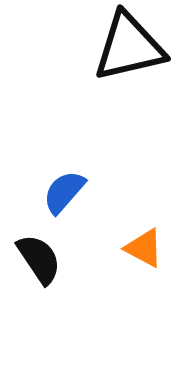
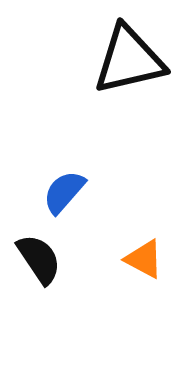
black triangle: moved 13 px down
orange triangle: moved 11 px down
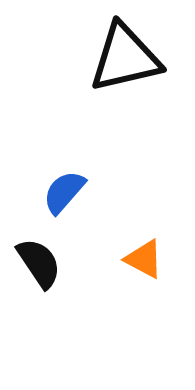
black triangle: moved 4 px left, 2 px up
black semicircle: moved 4 px down
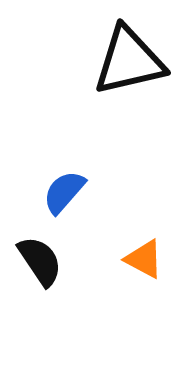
black triangle: moved 4 px right, 3 px down
black semicircle: moved 1 px right, 2 px up
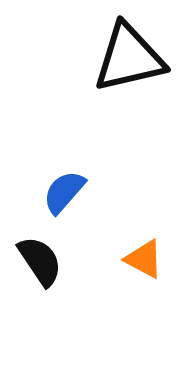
black triangle: moved 3 px up
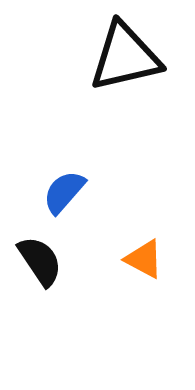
black triangle: moved 4 px left, 1 px up
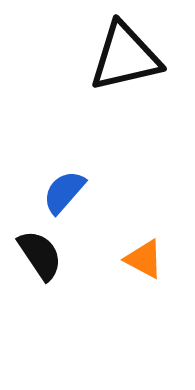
black semicircle: moved 6 px up
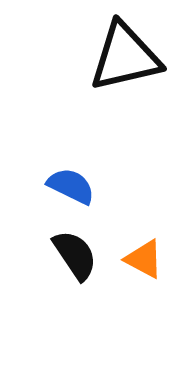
blue semicircle: moved 7 px right, 6 px up; rotated 75 degrees clockwise
black semicircle: moved 35 px right
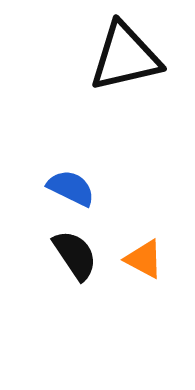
blue semicircle: moved 2 px down
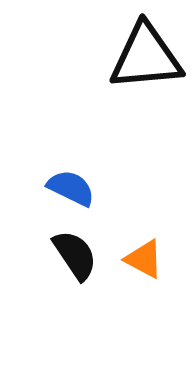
black triangle: moved 21 px right; rotated 8 degrees clockwise
